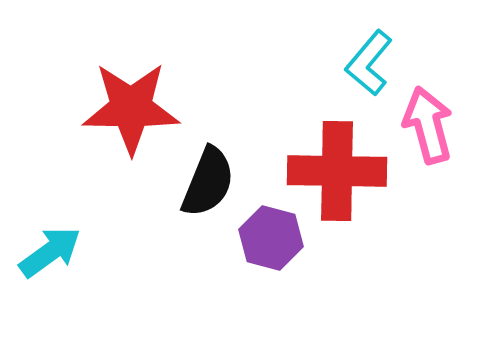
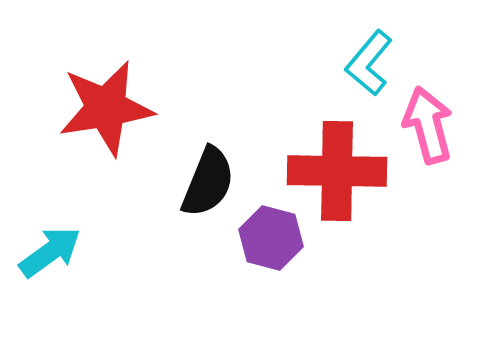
red star: moved 25 px left; rotated 10 degrees counterclockwise
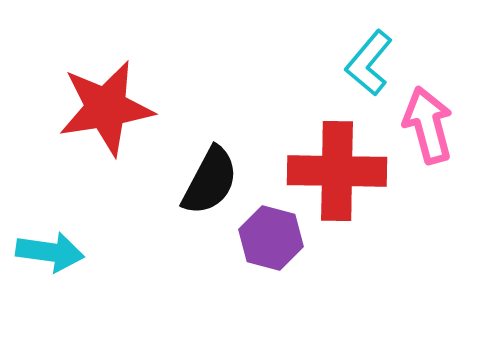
black semicircle: moved 2 px right, 1 px up; rotated 6 degrees clockwise
cyan arrow: rotated 44 degrees clockwise
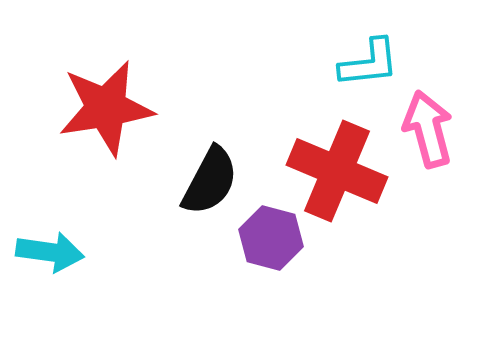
cyan L-shape: rotated 136 degrees counterclockwise
pink arrow: moved 4 px down
red cross: rotated 22 degrees clockwise
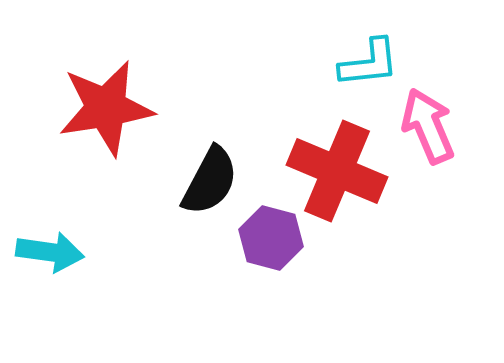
pink arrow: moved 3 px up; rotated 8 degrees counterclockwise
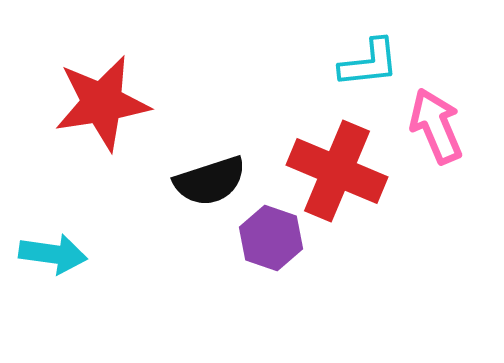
red star: moved 4 px left, 5 px up
pink arrow: moved 8 px right
black semicircle: rotated 44 degrees clockwise
purple hexagon: rotated 4 degrees clockwise
cyan arrow: moved 3 px right, 2 px down
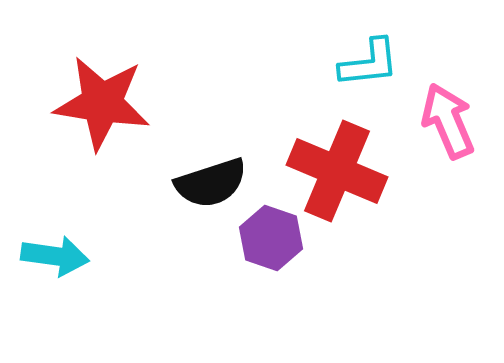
red star: rotated 18 degrees clockwise
pink arrow: moved 12 px right, 5 px up
black semicircle: moved 1 px right, 2 px down
cyan arrow: moved 2 px right, 2 px down
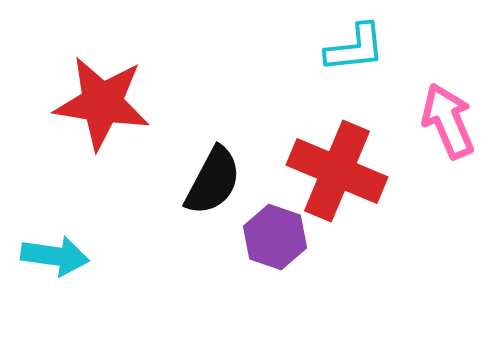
cyan L-shape: moved 14 px left, 15 px up
black semicircle: moved 2 px right, 2 px up; rotated 44 degrees counterclockwise
purple hexagon: moved 4 px right, 1 px up
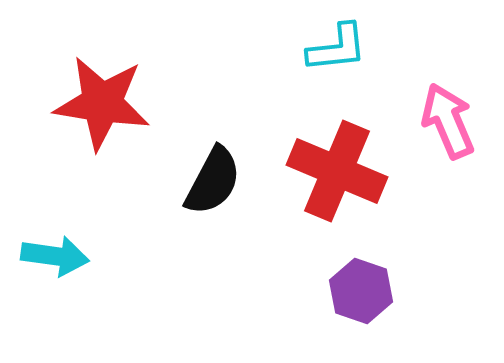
cyan L-shape: moved 18 px left
purple hexagon: moved 86 px right, 54 px down
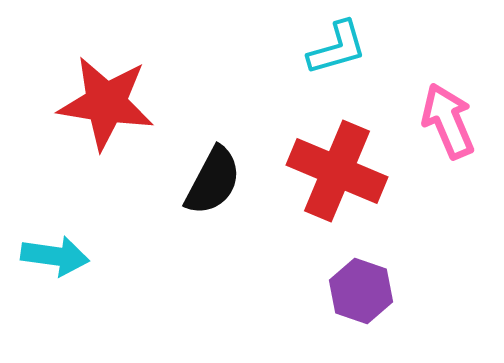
cyan L-shape: rotated 10 degrees counterclockwise
red star: moved 4 px right
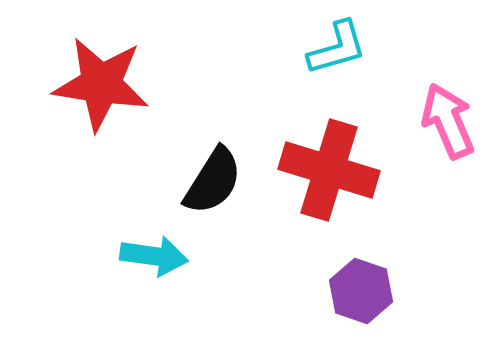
red star: moved 5 px left, 19 px up
red cross: moved 8 px left, 1 px up; rotated 6 degrees counterclockwise
black semicircle: rotated 4 degrees clockwise
cyan arrow: moved 99 px right
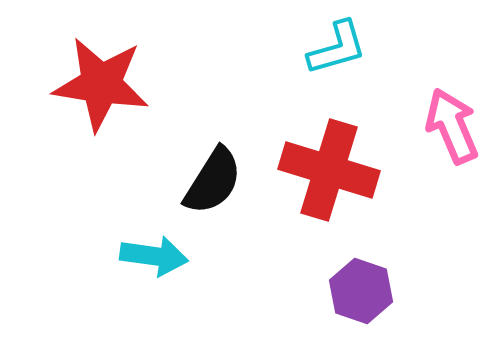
pink arrow: moved 4 px right, 5 px down
